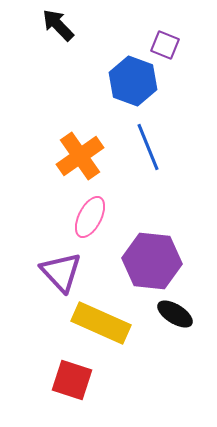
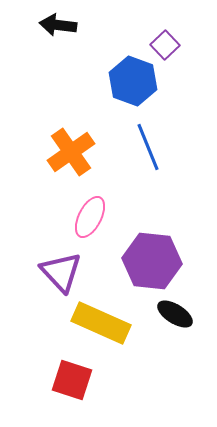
black arrow: rotated 39 degrees counterclockwise
purple square: rotated 24 degrees clockwise
orange cross: moved 9 px left, 4 px up
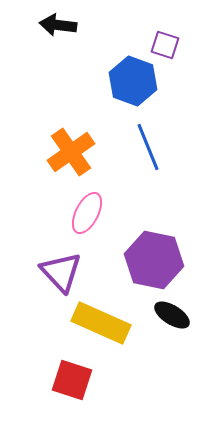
purple square: rotated 28 degrees counterclockwise
pink ellipse: moved 3 px left, 4 px up
purple hexagon: moved 2 px right, 1 px up; rotated 6 degrees clockwise
black ellipse: moved 3 px left, 1 px down
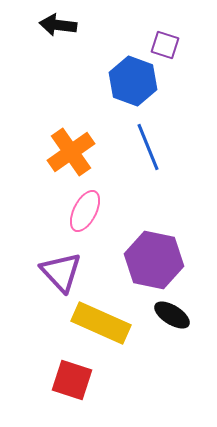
pink ellipse: moved 2 px left, 2 px up
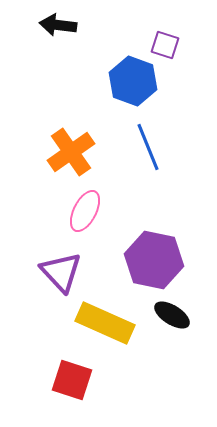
yellow rectangle: moved 4 px right
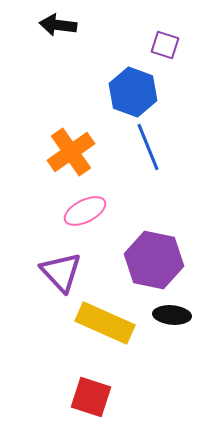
blue hexagon: moved 11 px down
pink ellipse: rotated 36 degrees clockwise
black ellipse: rotated 27 degrees counterclockwise
red square: moved 19 px right, 17 px down
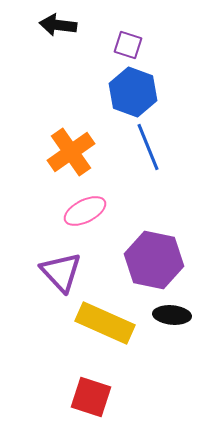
purple square: moved 37 px left
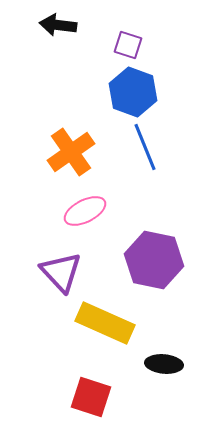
blue line: moved 3 px left
black ellipse: moved 8 px left, 49 px down
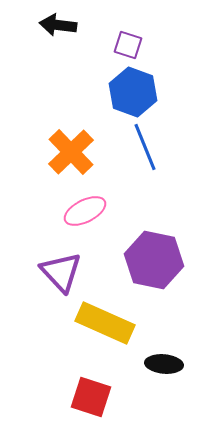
orange cross: rotated 9 degrees counterclockwise
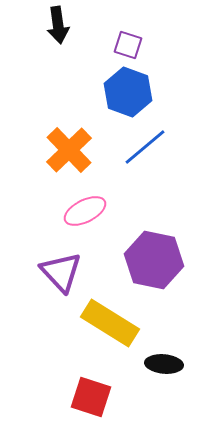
black arrow: rotated 105 degrees counterclockwise
blue hexagon: moved 5 px left
blue line: rotated 72 degrees clockwise
orange cross: moved 2 px left, 2 px up
yellow rectangle: moved 5 px right; rotated 8 degrees clockwise
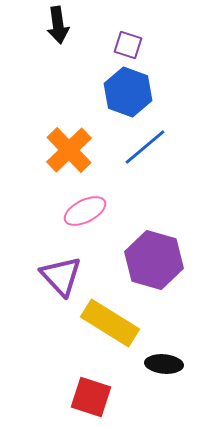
purple hexagon: rotated 4 degrees clockwise
purple triangle: moved 4 px down
